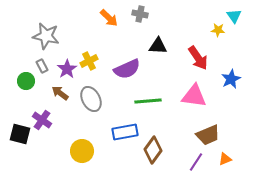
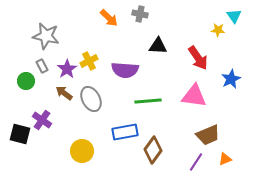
purple semicircle: moved 2 px left, 1 px down; rotated 28 degrees clockwise
brown arrow: moved 4 px right
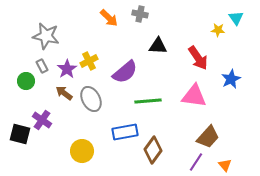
cyan triangle: moved 2 px right, 2 px down
purple semicircle: moved 2 px down; rotated 44 degrees counterclockwise
brown trapezoid: moved 2 px down; rotated 25 degrees counterclockwise
orange triangle: moved 6 px down; rotated 48 degrees counterclockwise
